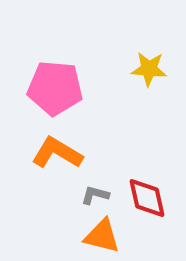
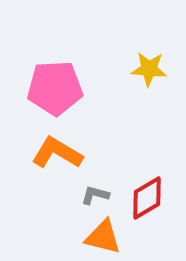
pink pentagon: rotated 8 degrees counterclockwise
red diamond: rotated 72 degrees clockwise
orange triangle: moved 1 px right, 1 px down
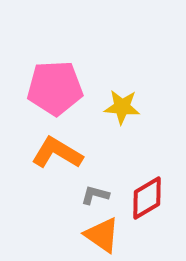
yellow star: moved 27 px left, 38 px down
orange triangle: moved 1 px left, 2 px up; rotated 21 degrees clockwise
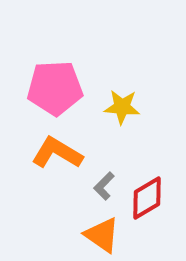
gray L-shape: moved 9 px right, 9 px up; rotated 60 degrees counterclockwise
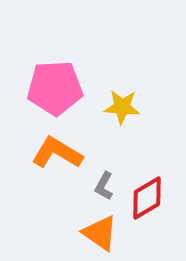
gray L-shape: rotated 16 degrees counterclockwise
orange triangle: moved 2 px left, 2 px up
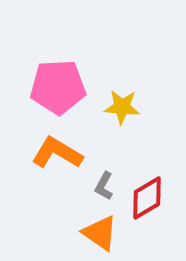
pink pentagon: moved 3 px right, 1 px up
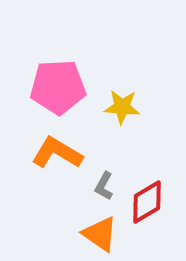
red diamond: moved 4 px down
orange triangle: moved 1 px down
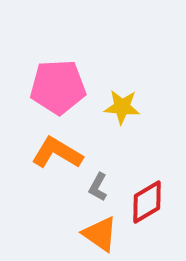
gray L-shape: moved 6 px left, 1 px down
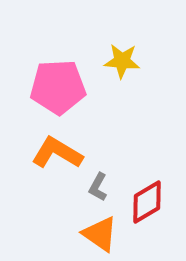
yellow star: moved 46 px up
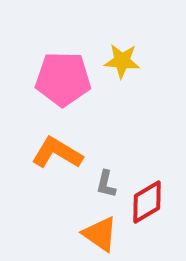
pink pentagon: moved 5 px right, 8 px up; rotated 4 degrees clockwise
gray L-shape: moved 8 px right, 3 px up; rotated 16 degrees counterclockwise
